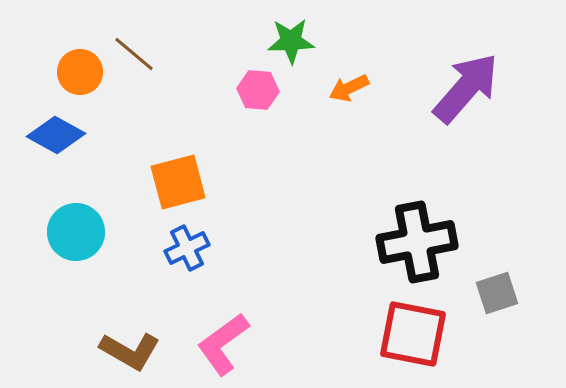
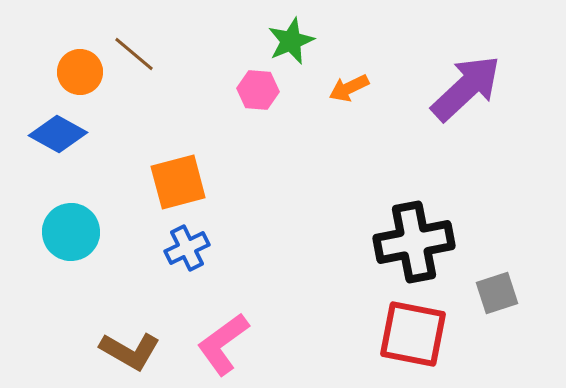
green star: rotated 21 degrees counterclockwise
purple arrow: rotated 6 degrees clockwise
blue diamond: moved 2 px right, 1 px up
cyan circle: moved 5 px left
black cross: moved 3 px left
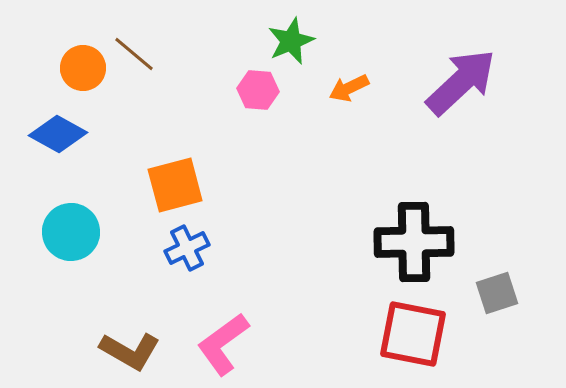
orange circle: moved 3 px right, 4 px up
purple arrow: moved 5 px left, 6 px up
orange square: moved 3 px left, 3 px down
black cross: rotated 10 degrees clockwise
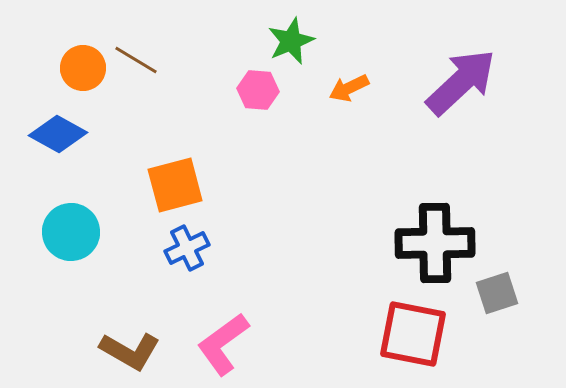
brown line: moved 2 px right, 6 px down; rotated 9 degrees counterclockwise
black cross: moved 21 px right, 1 px down
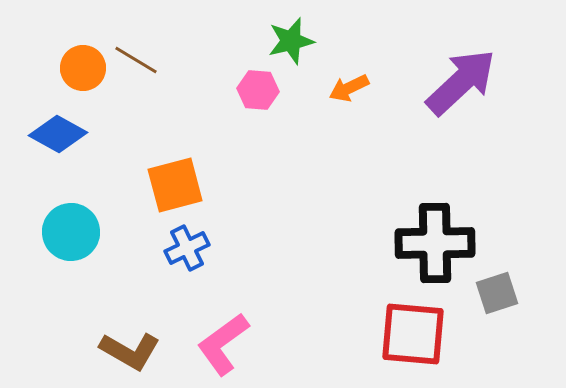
green star: rotated 9 degrees clockwise
red square: rotated 6 degrees counterclockwise
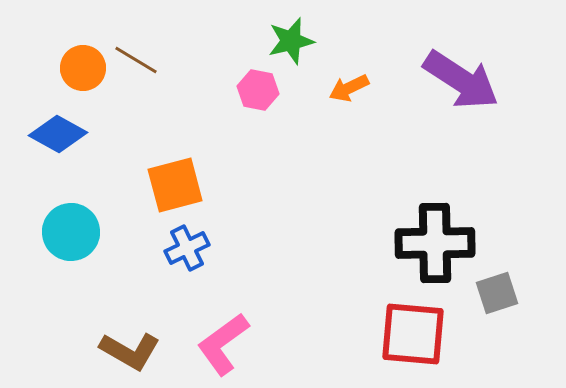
purple arrow: moved 2 px up; rotated 76 degrees clockwise
pink hexagon: rotated 6 degrees clockwise
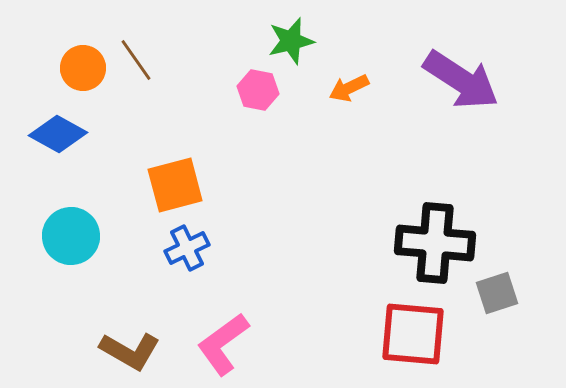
brown line: rotated 24 degrees clockwise
cyan circle: moved 4 px down
black cross: rotated 6 degrees clockwise
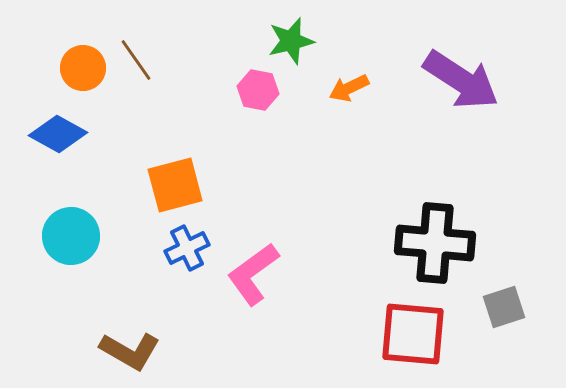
gray square: moved 7 px right, 14 px down
pink L-shape: moved 30 px right, 70 px up
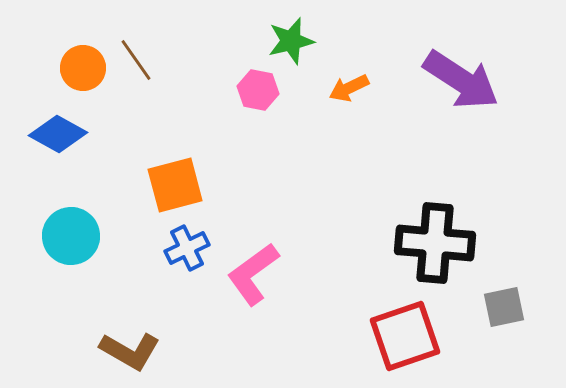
gray square: rotated 6 degrees clockwise
red square: moved 8 px left, 2 px down; rotated 24 degrees counterclockwise
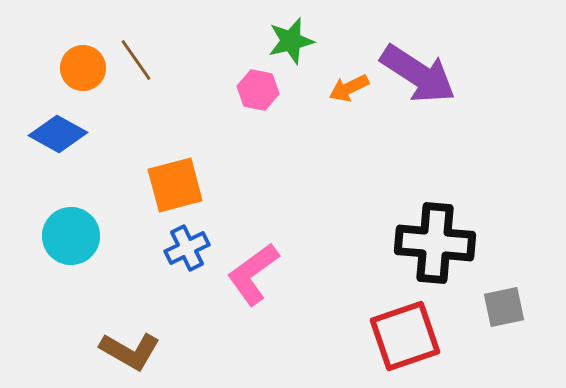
purple arrow: moved 43 px left, 6 px up
